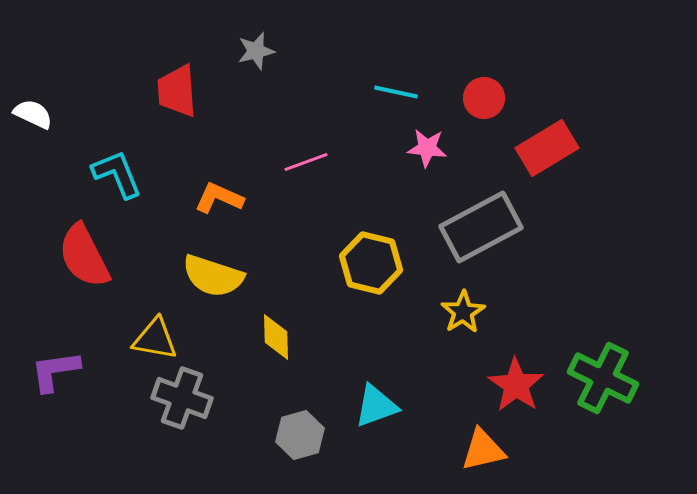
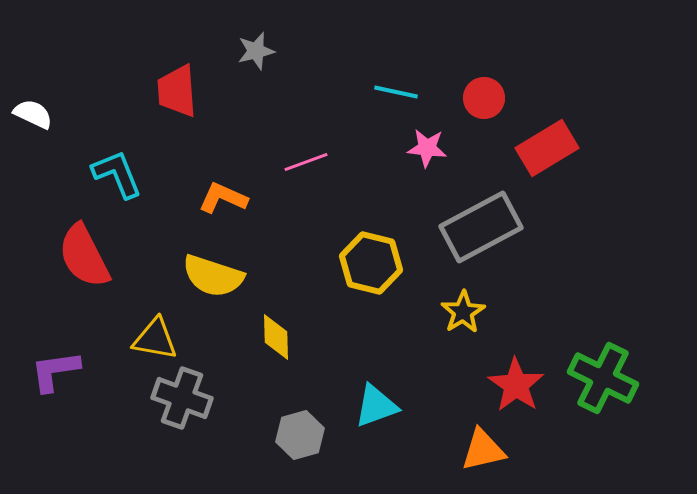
orange L-shape: moved 4 px right
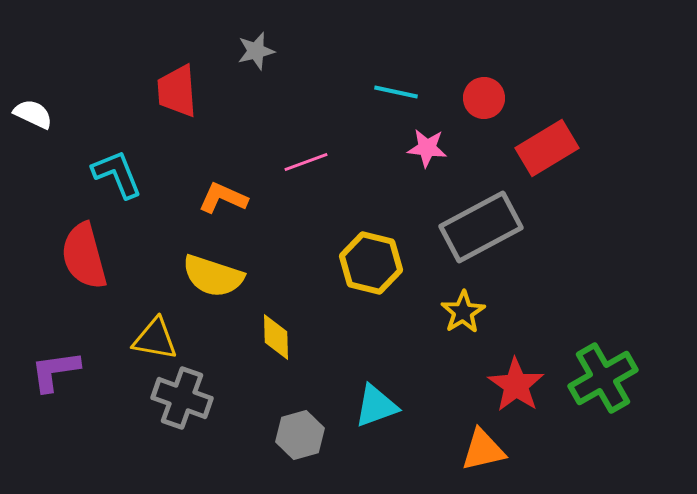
red semicircle: rotated 12 degrees clockwise
green cross: rotated 34 degrees clockwise
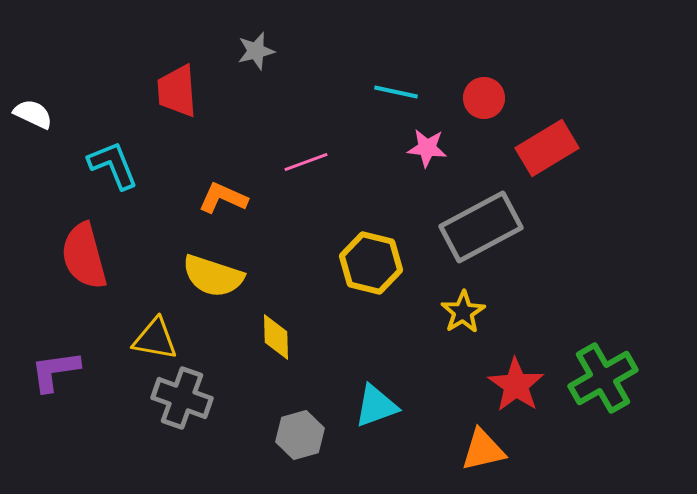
cyan L-shape: moved 4 px left, 9 px up
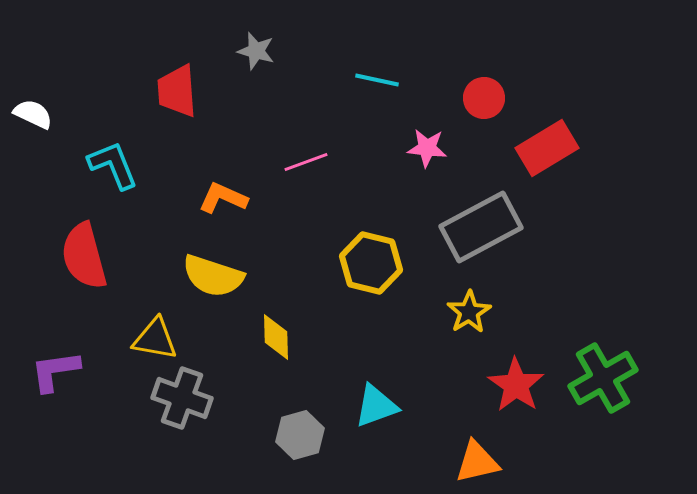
gray star: rotated 30 degrees clockwise
cyan line: moved 19 px left, 12 px up
yellow star: moved 6 px right
orange triangle: moved 6 px left, 12 px down
